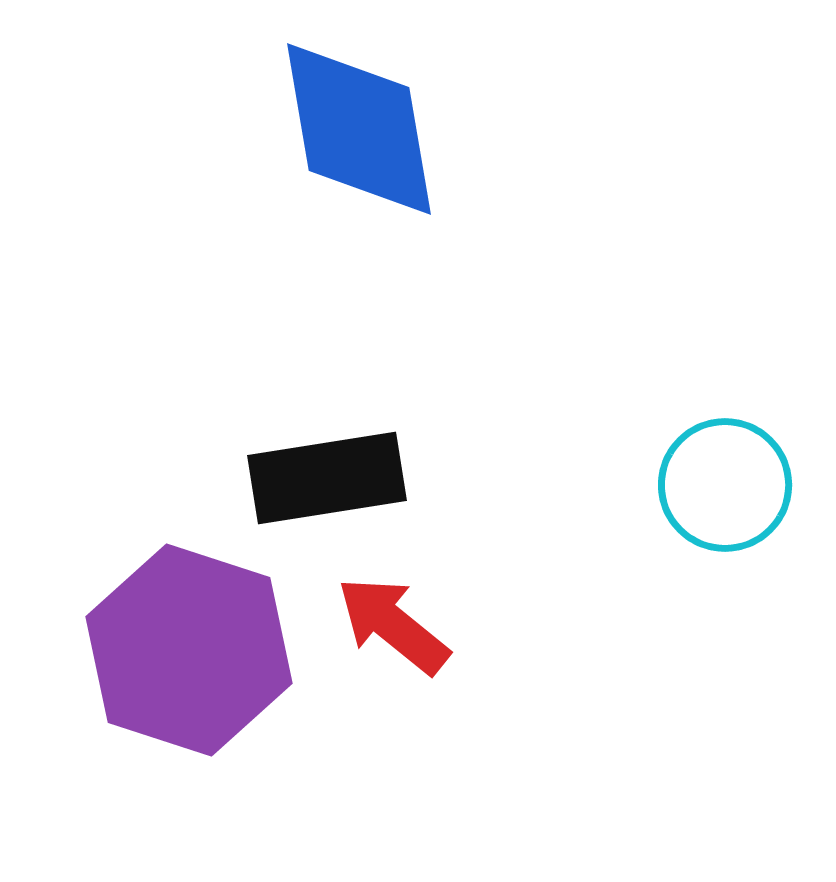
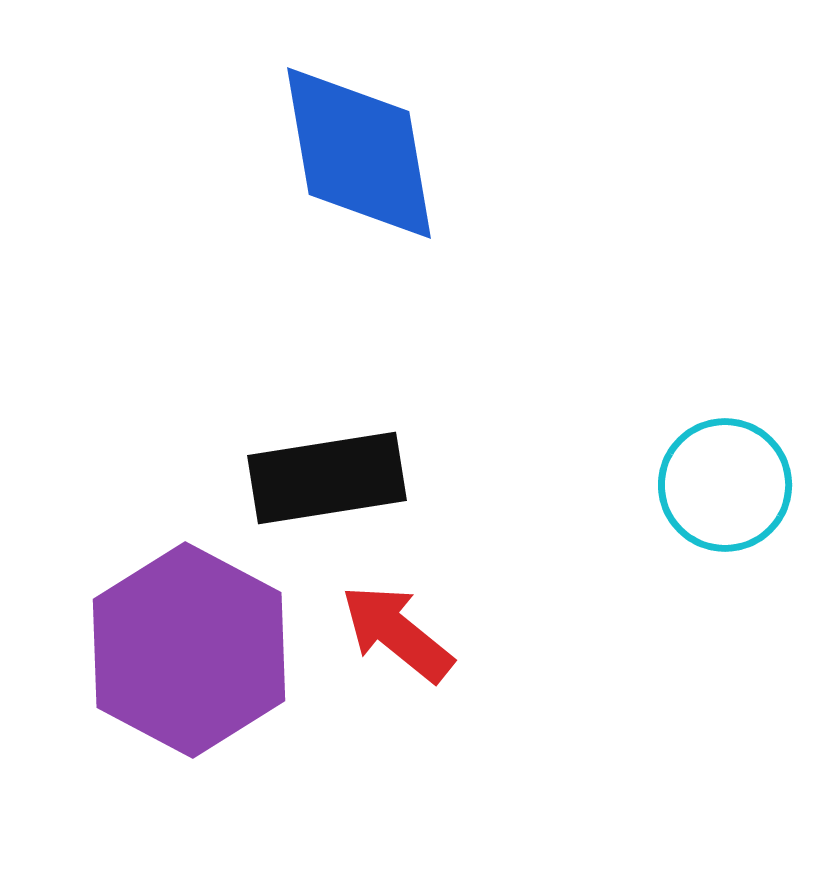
blue diamond: moved 24 px down
red arrow: moved 4 px right, 8 px down
purple hexagon: rotated 10 degrees clockwise
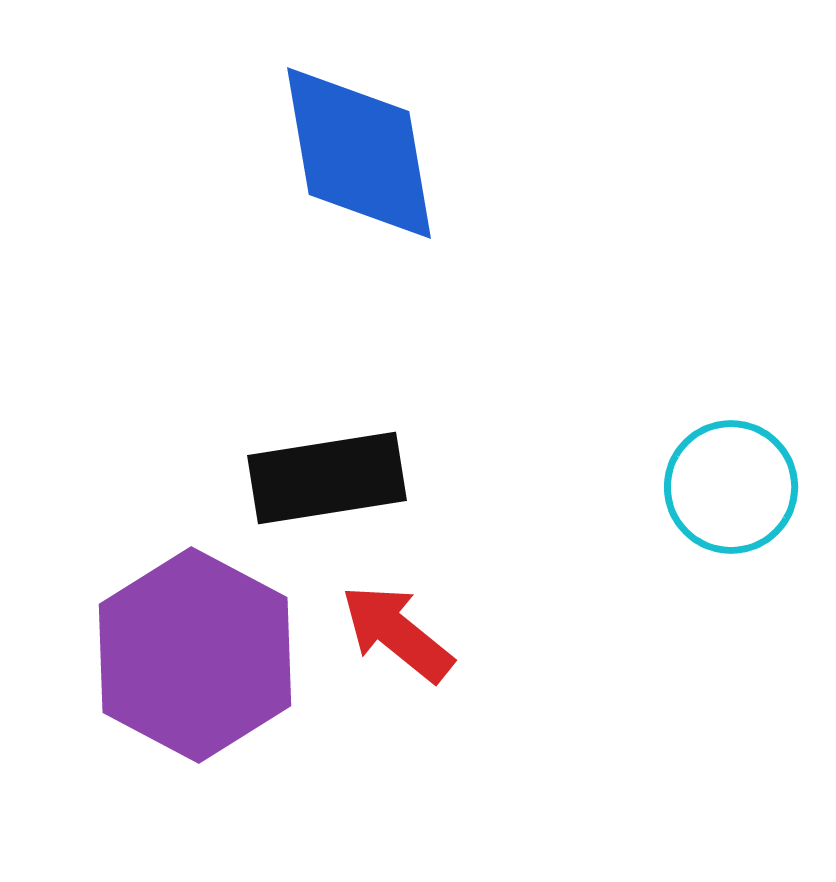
cyan circle: moved 6 px right, 2 px down
purple hexagon: moved 6 px right, 5 px down
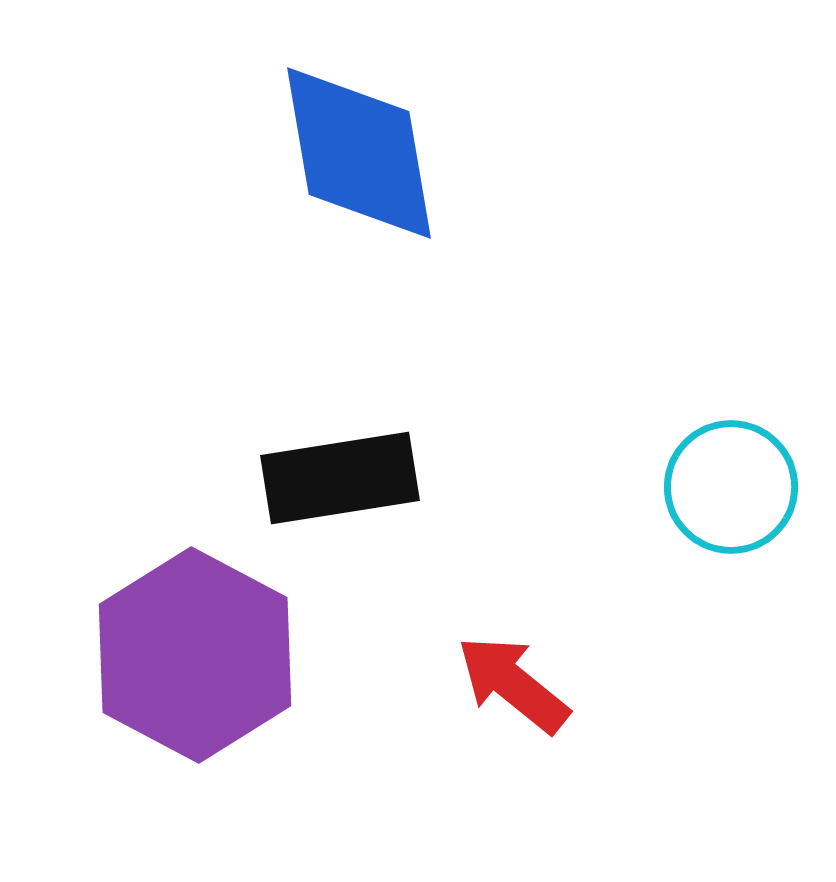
black rectangle: moved 13 px right
red arrow: moved 116 px right, 51 px down
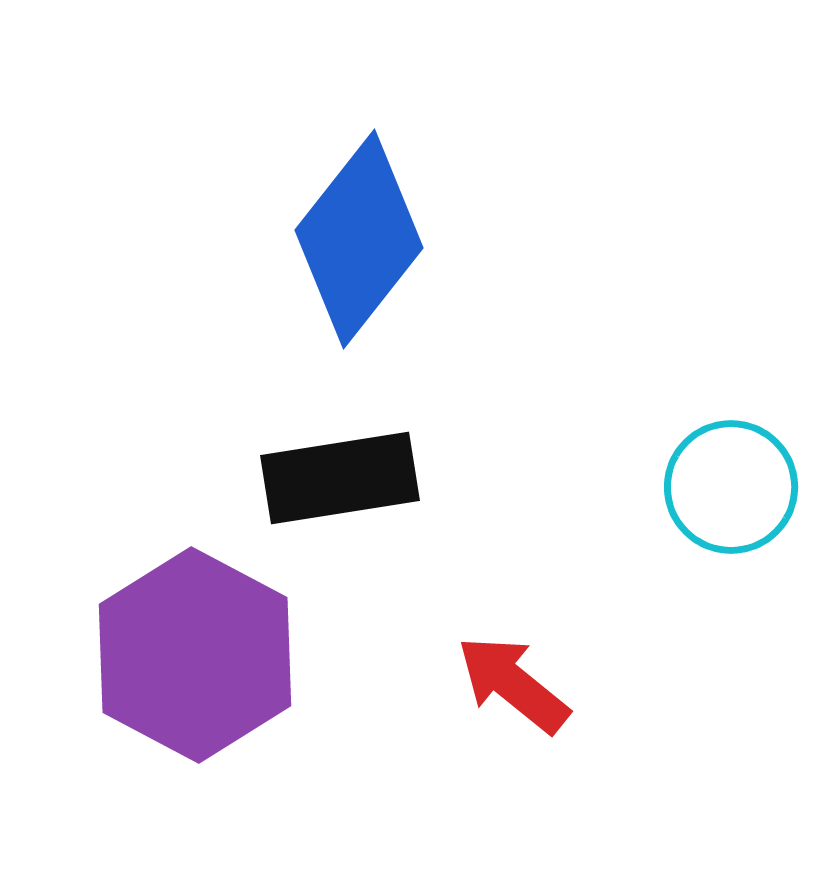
blue diamond: moved 86 px down; rotated 48 degrees clockwise
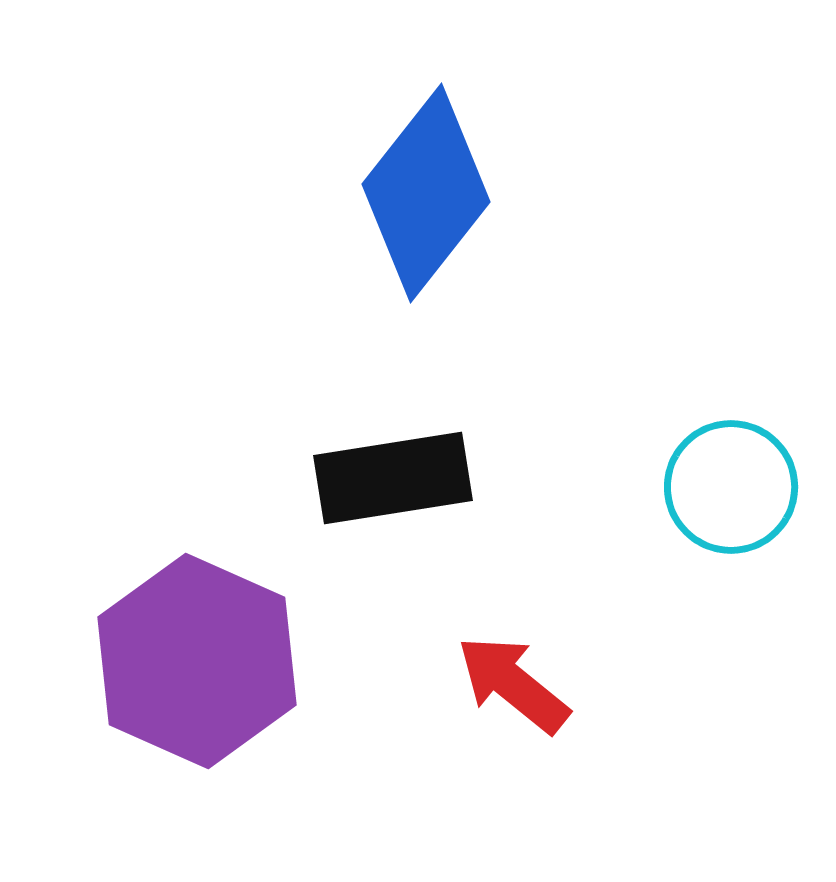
blue diamond: moved 67 px right, 46 px up
black rectangle: moved 53 px right
purple hexagon: moved 2 px right, 6 px down; rotated 4 degrees counterclockwise
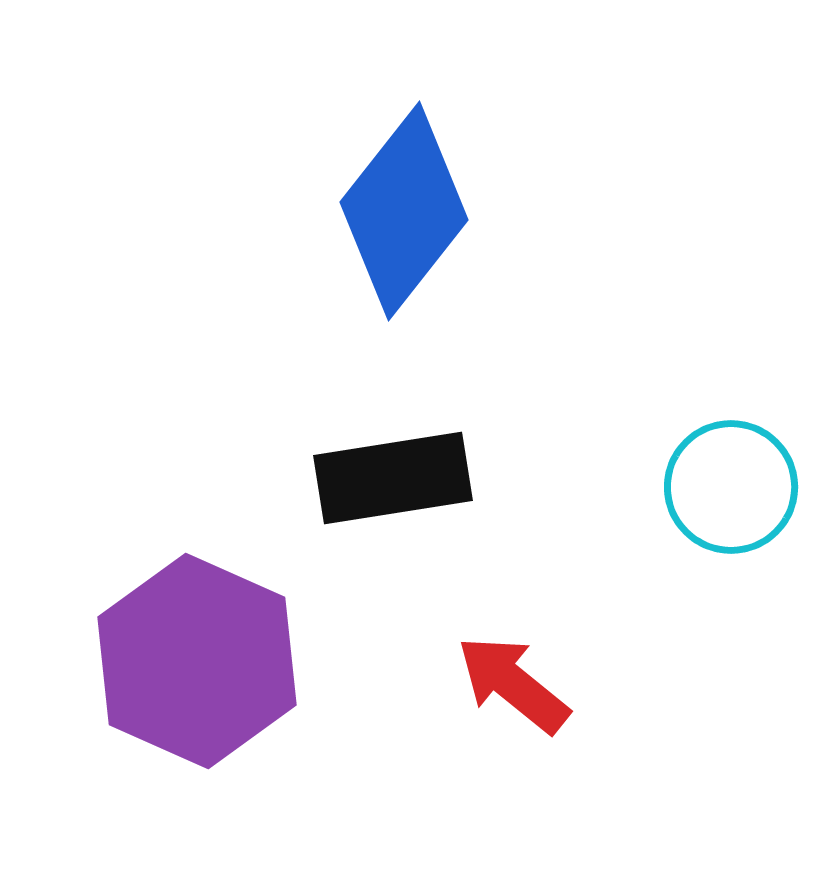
blue diamond: moved 22 px left, 18 px down
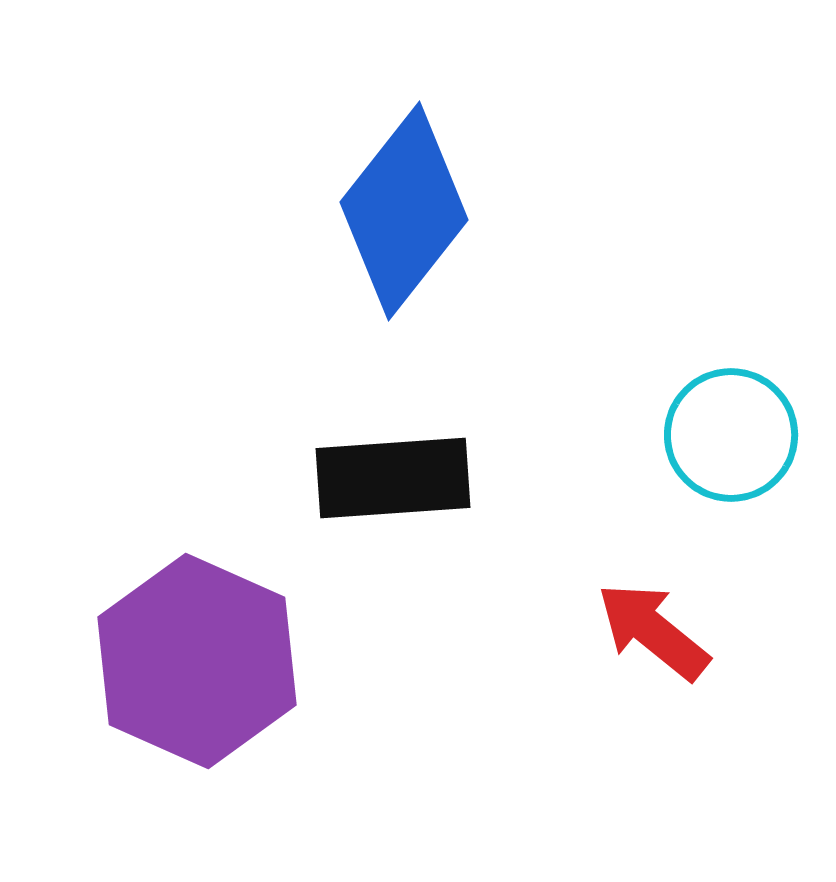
black rectangle: rotated 5 degrees clockwise
cyan circle: moved 52 px up
red arrow: moved 140 px right, 53 px up
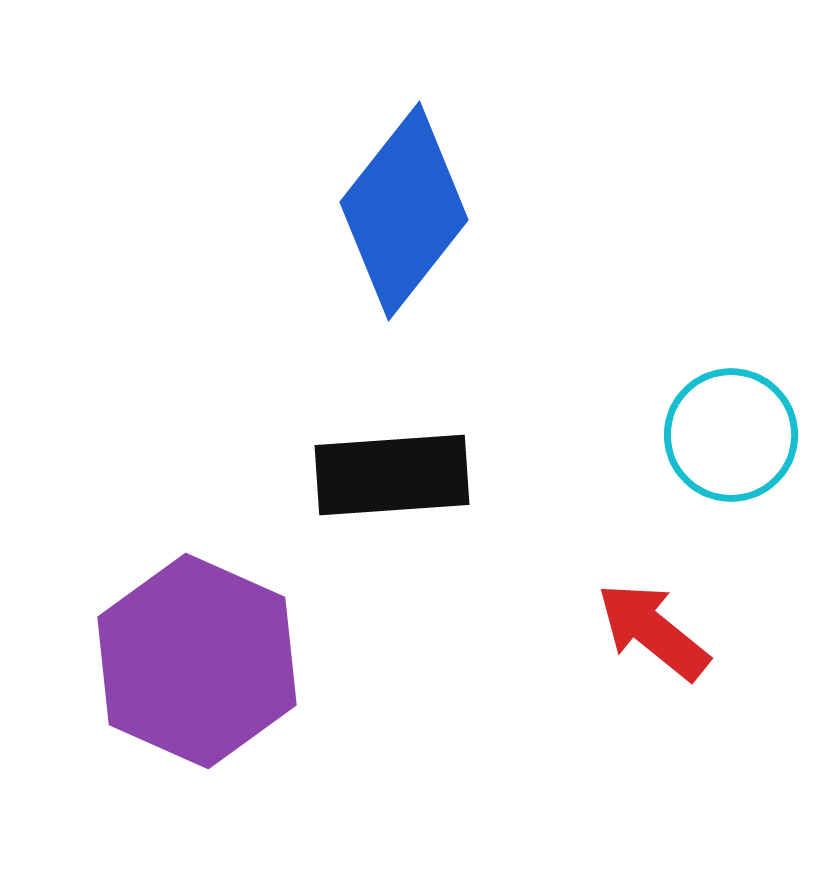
black rectangle: moved 1 px left, 3 px up
